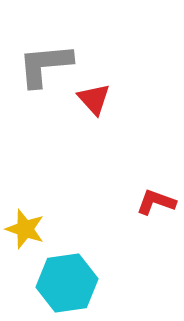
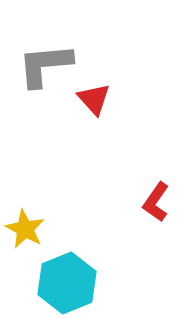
red L-shape: rotated 75 degrees counterclockwise
yellow star: rotated 9 degrees clockwise
cyan hexagon: rotated 14 degrees counterclockwise
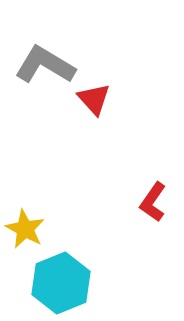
gray L-shape: rotated 36 degrees clockwise
red L-shape: moved 3 px left
cyan hexagon: moved 6 px left
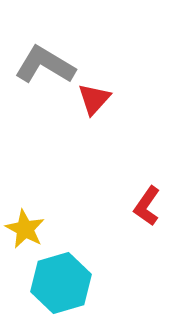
red triangle: rotated 24 degrees clockwise
red L-shape: moved 6 px left, 4 px down
cyan hexagon: rotated 6 degrees clockwise
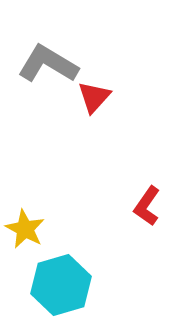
gray L-shape: moved 3 px right, 1 px up
red triangle: moved 2 px up
cyan hexagon: moved 2 px down
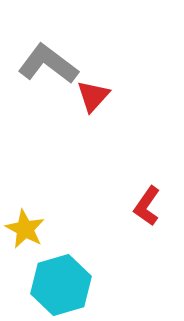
gray L-shape: rotated 6 degrees clockwise
red triangle: moved 1 px left, 1 px up
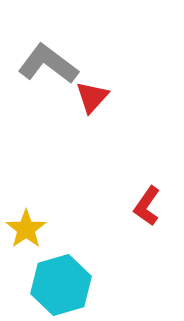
red triangle: moved 1 px left, 1 px down
yellow star: moved 1 px right; rotated 9 degrees clockwise
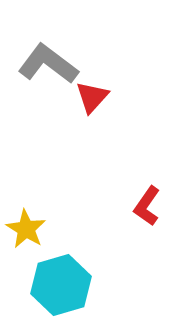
yellow star: rotated 6 degrees counterclockwise
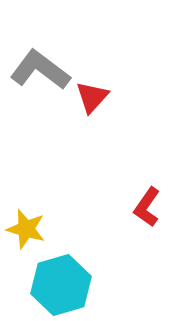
gray L-shape: moved 8 px left, 6 px down
red L-shape: moved 1 px down
yellow star: rotated 15 degrees counterclockwise
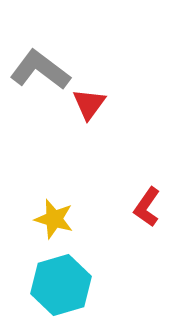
red triangle: moved 3 px left, 7 px down; rotated 6 degrees counterclockwise
yellow star: moved 28 px right, 10 px up
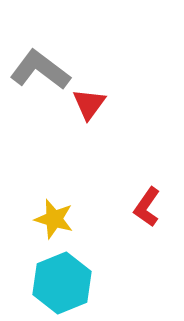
cyan hexagon: moved 1 px right, 2 px up; rotated 6 degrees counterclockwise
